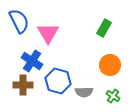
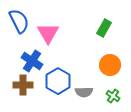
blue hexagon: rotated 15 degrees clockwise
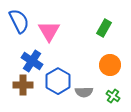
pink triangle: moved 1 px right, 2 px up
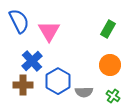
green rectangle: moved 4 px right, 1 px down
blue cross: rotated 15 degrees clockwise
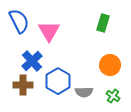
green rectangle: moved 5 px left, 6 px up; rotated 12 degrees counterclockwise
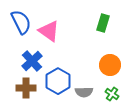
blue semicircle: moved 2 px right, 1 px down
pink triangle: rotated 25 degrees counterclockwise
brown cross: moved 3 px right, 3 px down
green cross: moved 1 px left, 2 px up
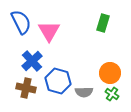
pink triangle: rotated 25 degrees clockwise
orange circle: moved 8 px down
blue hexagon: rotated 15 degrees counterclockwise
brown cross: rotated 12 degrees clockwise
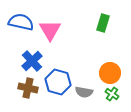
blue semicircle: rotated 50 degrees counterclockwise
pink triangle: moved 1 px right, 1 px up
blue hexagon: moved 1 px down
brown cross: moved 2 px right
gray semicircle: rotated 12 degrees clockwise
